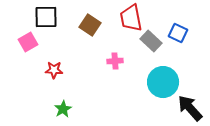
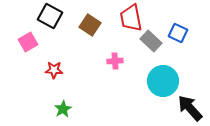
black square: moved 4 px right, 1 px up; rotated 30 degrees clockwise
cyan circle: moved 1 px up
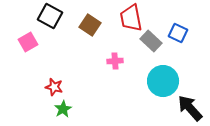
red star: moved 17 px down; rotated 12 degrees clockwise
